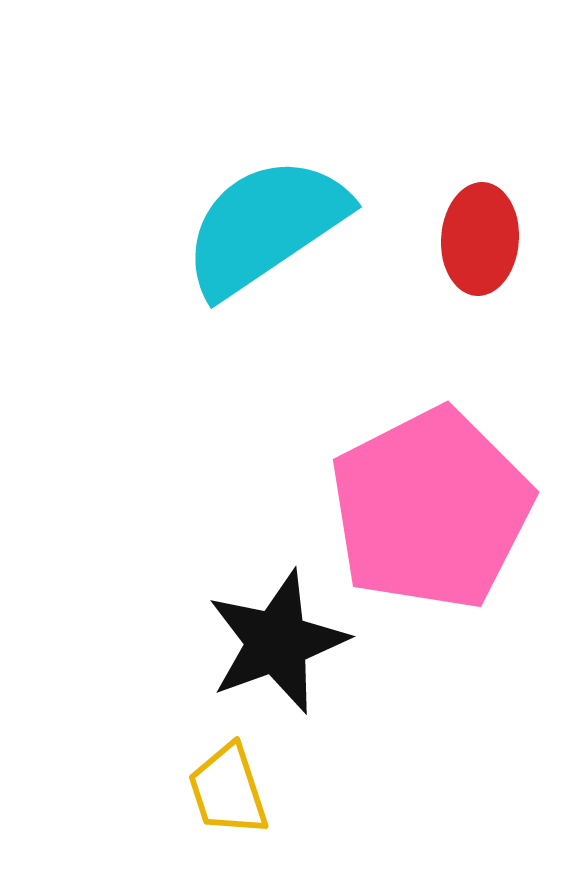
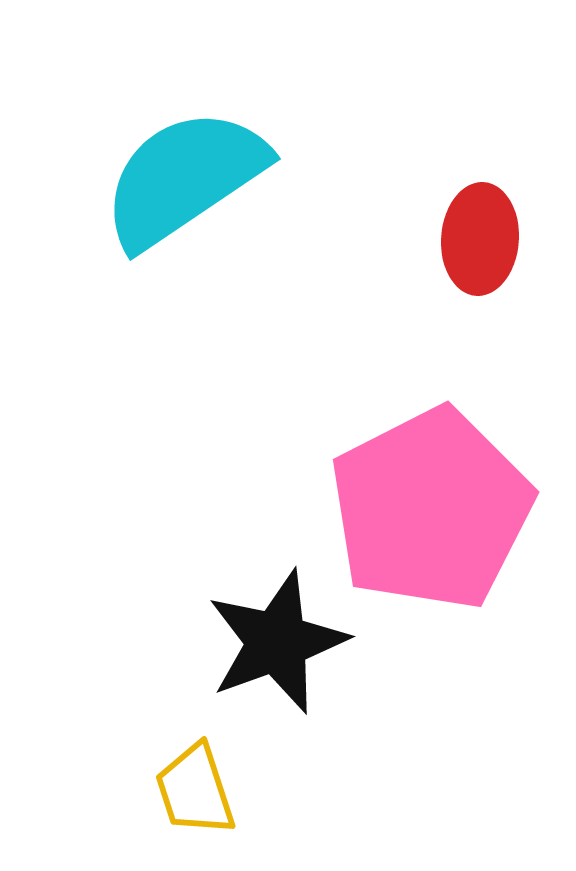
cyan semicircle: moved 81 px left, 48 px up
yellow trapezoid: moved 33 px left
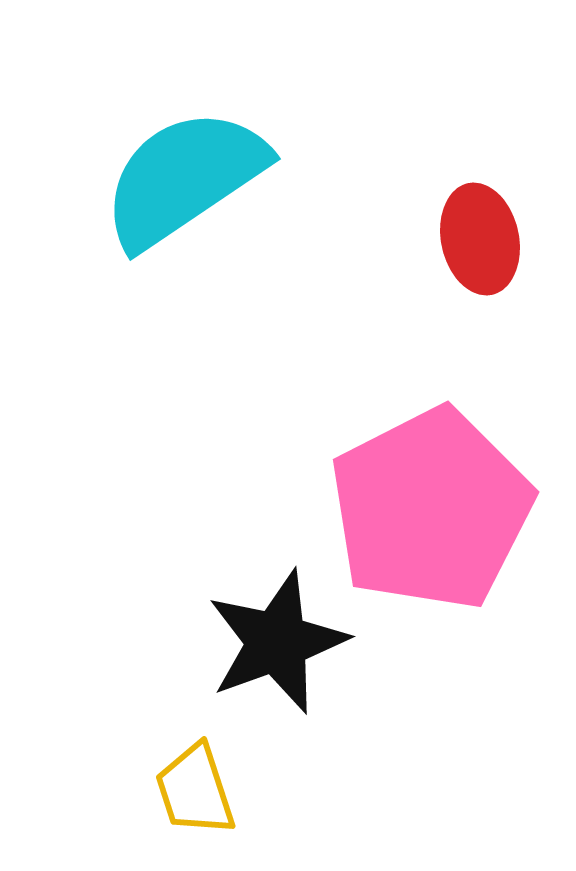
red ellipse: rotated 16 degrees counterclockwise
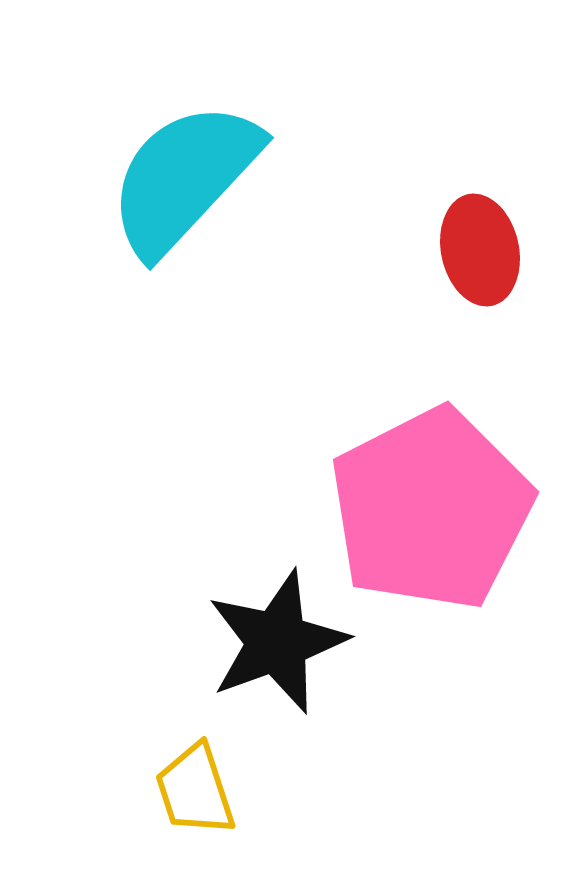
cyan semicircle: rotated 13 degrees counterclockwise
red ellipse: moved 11 px down
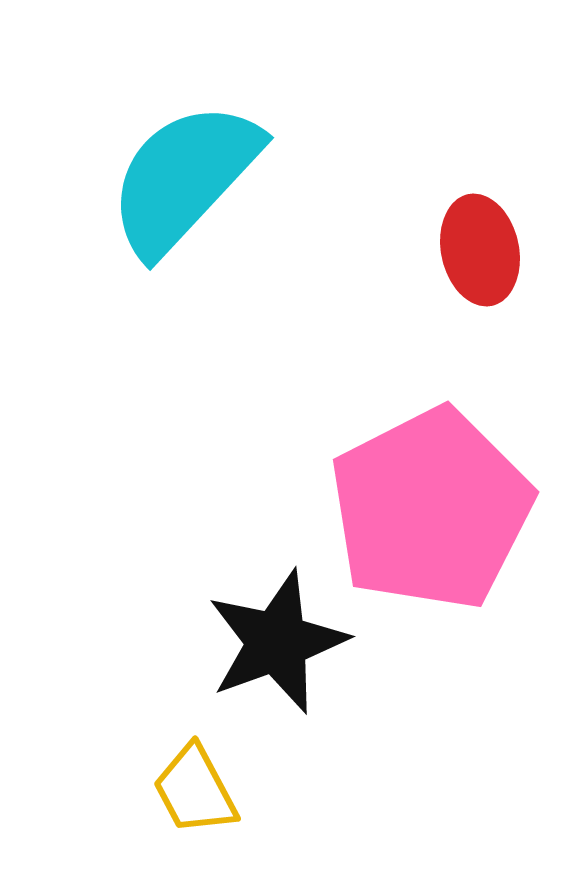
yellow trapezoid: rotated 10 degrees counterclockwise
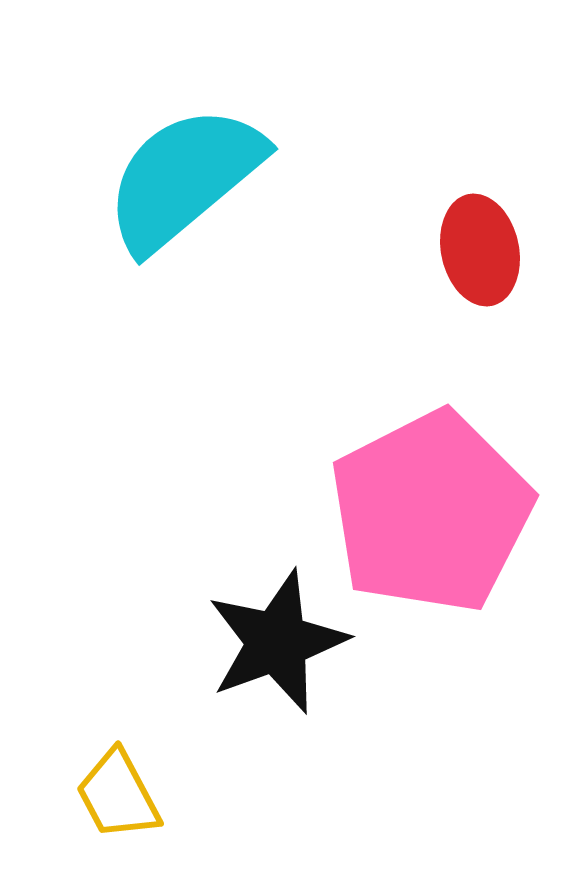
cyan semicircle: rotated 7 degrees clockwise
pink pentagon: moved 3 px down
yellow trapezoid: moved 77 px left, 5 px down
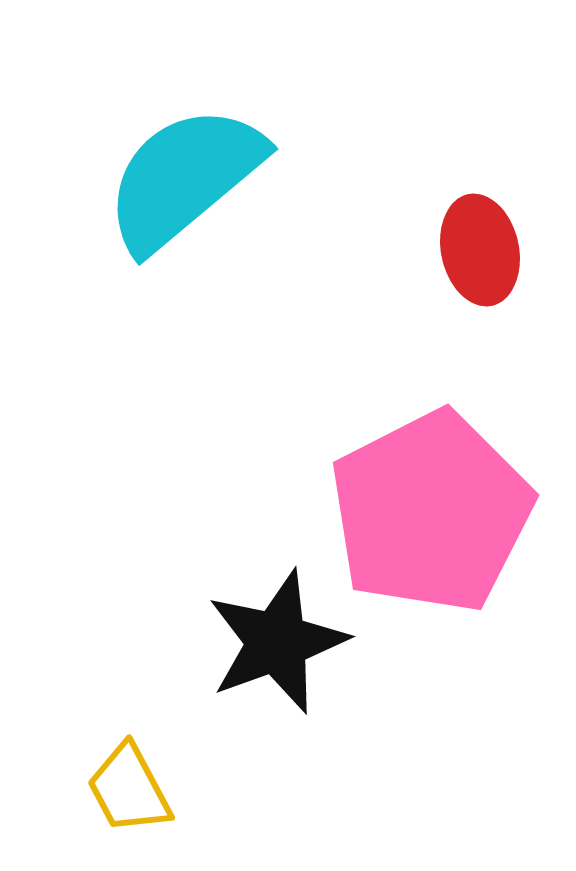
yellow trapezoid: moved 11 px right, 6 px up
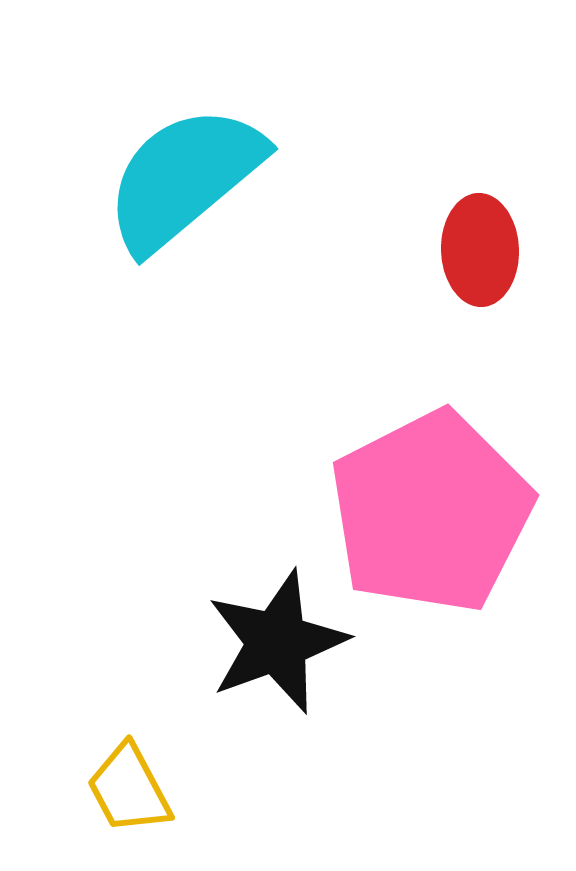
red ellipse: rotated 10 degrees clockwise
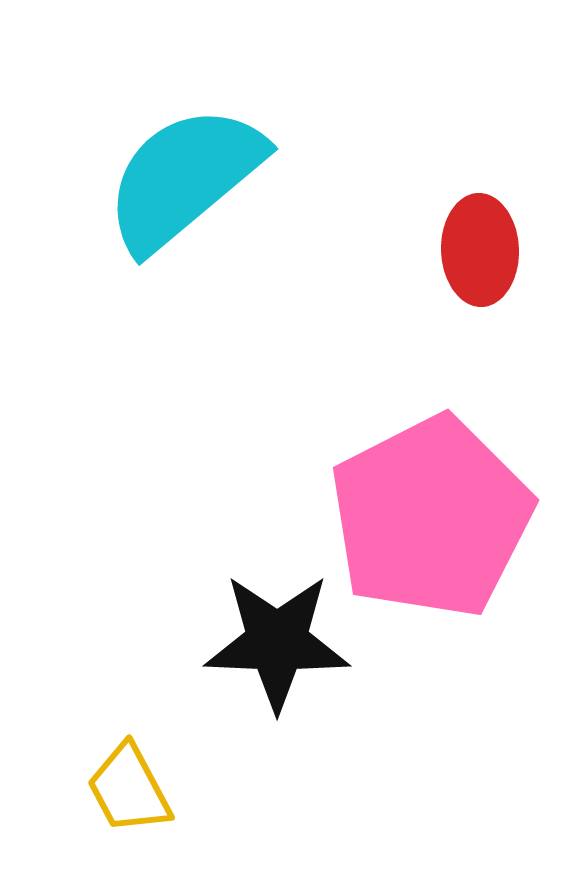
pink pentagon: moved 5 px down
black star: rotated 22 degrees clockwise
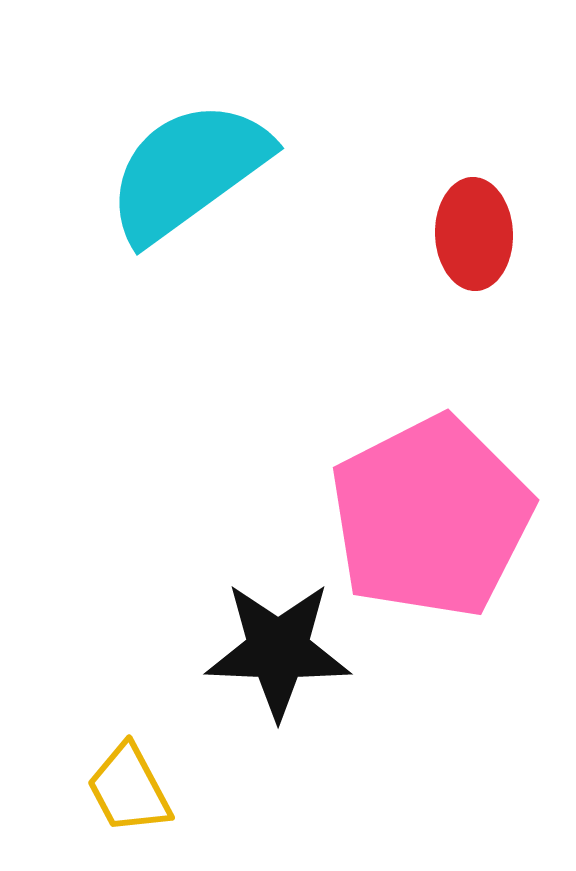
cyan semicircle: moved 4 px right, 7 px up; rotated 4 degrees clockwise
red ellipse: moved 6 px left, 16 px up
black star: moved 1 px right, 8 px down
